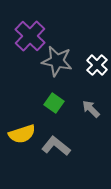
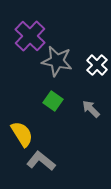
green square: moved 1 px left, 2 px up
yellow semicircle: rotated 104 degrees counterclockwise
gray L-shape: moved 15 px left, 15 px down
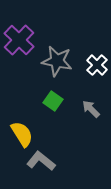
purple cross: moved 11 px left, 4 px down
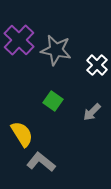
gray star: moved 1 px left, 11 px up
gray arrow: moved 1 px right, 3 px down; rotated 90 degrees counterclockwise
gray L-shape: moved 1 px down
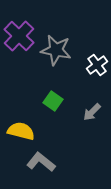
purple cross: moved 4 px up
white cross: rotated 10 degrees clockwise
yellow semicircle: moved 1 px left, 3 px up; rotated 44 degrees counterclockwise
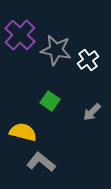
purple cross: moved 1 px right, 1 px up
white cross: moved 9 px left, 5 px up
green square: moved 3 px left
yellow semicircle: moved 2 px right, 1 px down
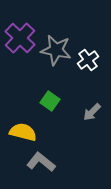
purple cross: moved 3 px down
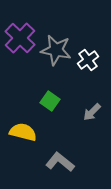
gray L-shape: moved 19 px right
